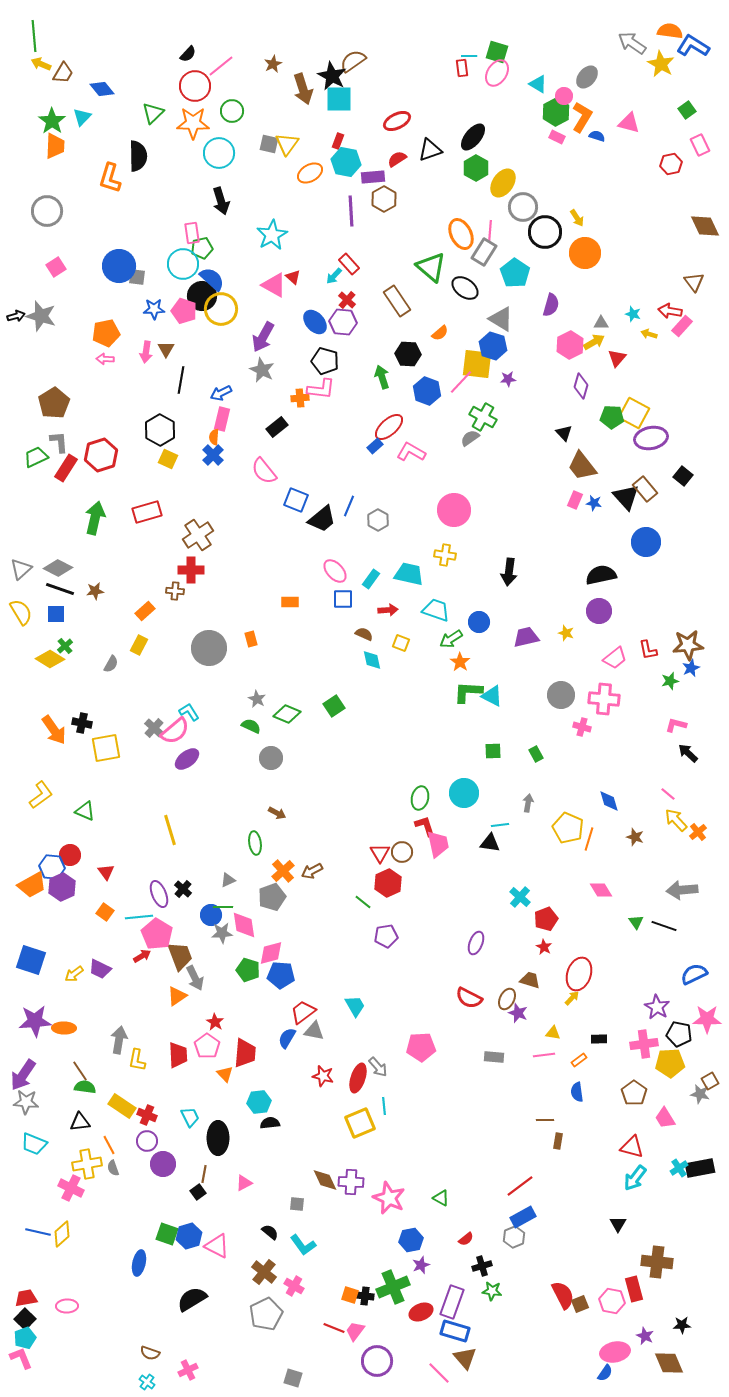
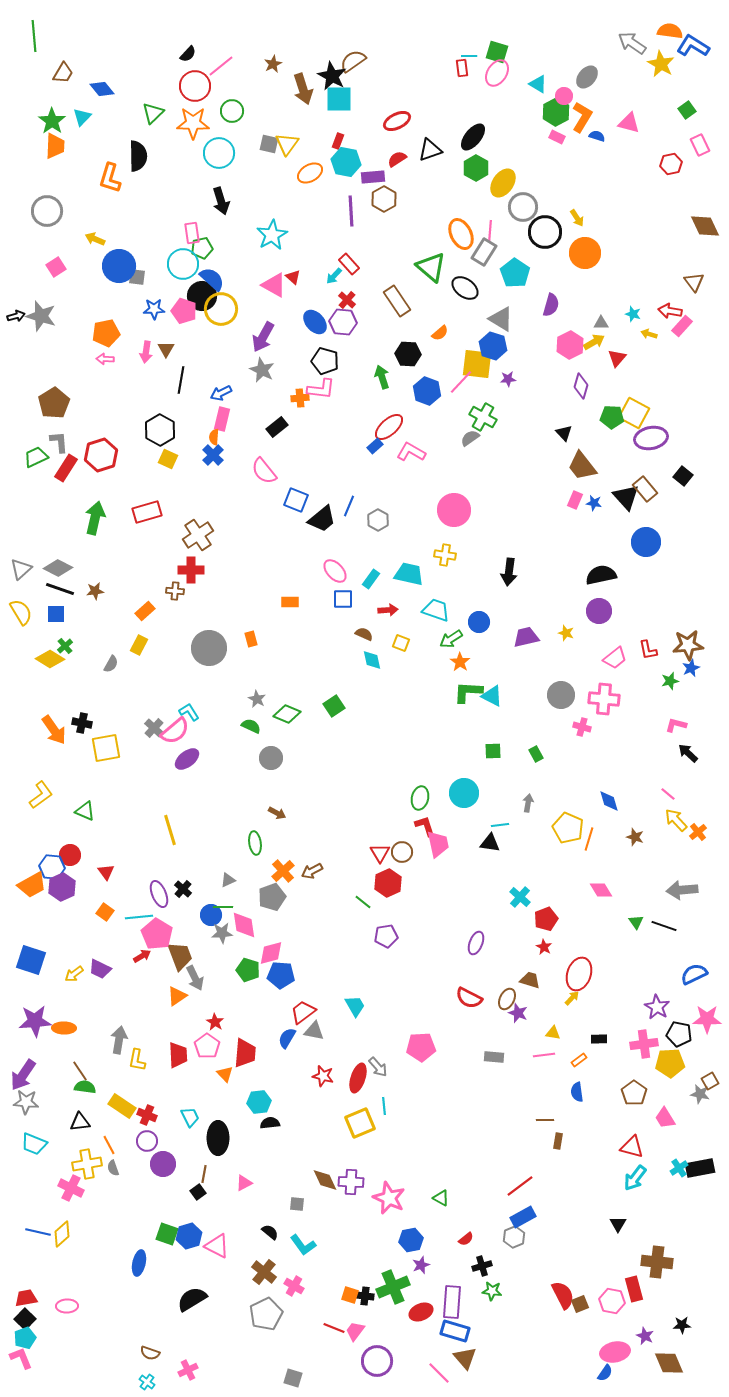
yellow arrow at (41, 64): moved 54 px right, 175 px down
purple rectangle at (452, 1302): rotated 16 degrees counterclockwise
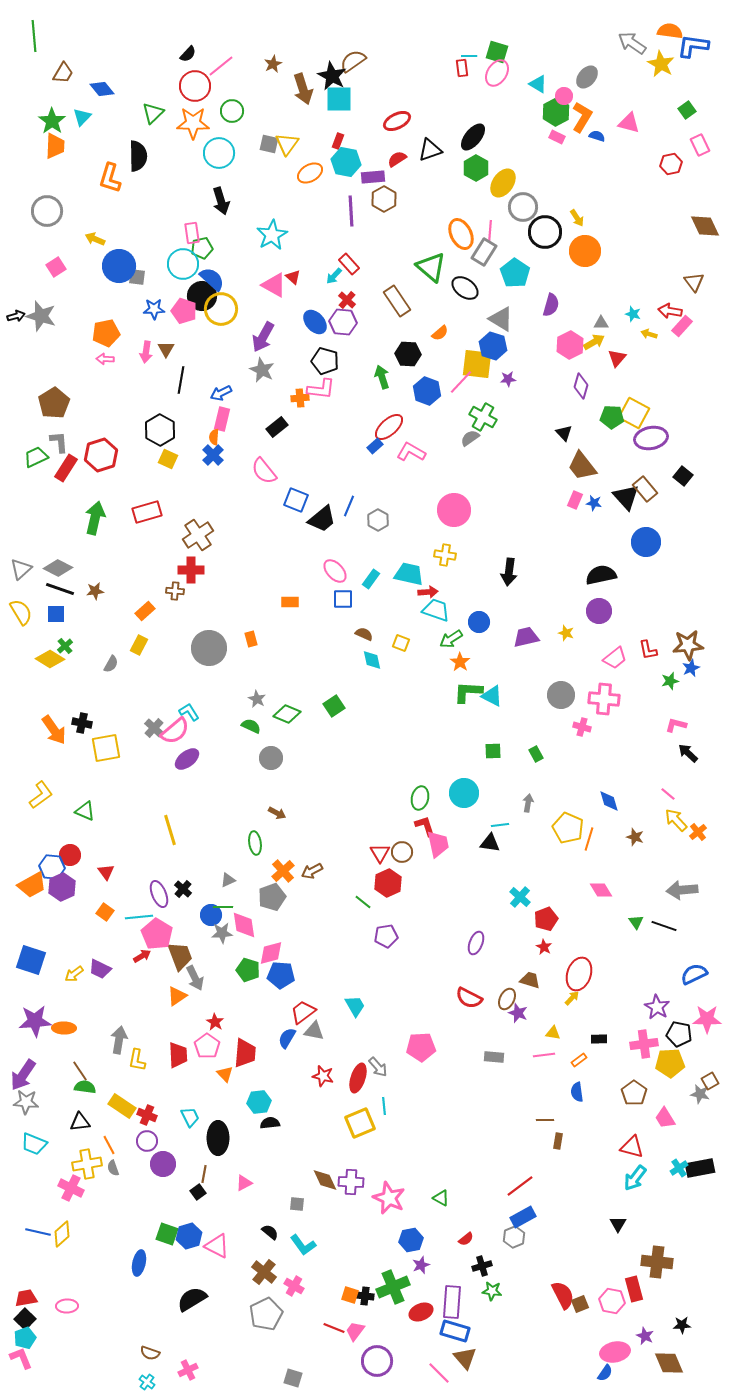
blue L-shape at (693, 46): rotated 24 degrees counterclockwise
orange circle at (585, 253): moved 2 px up
red arrow at (388, 610): moved 40 px right, 18 px up
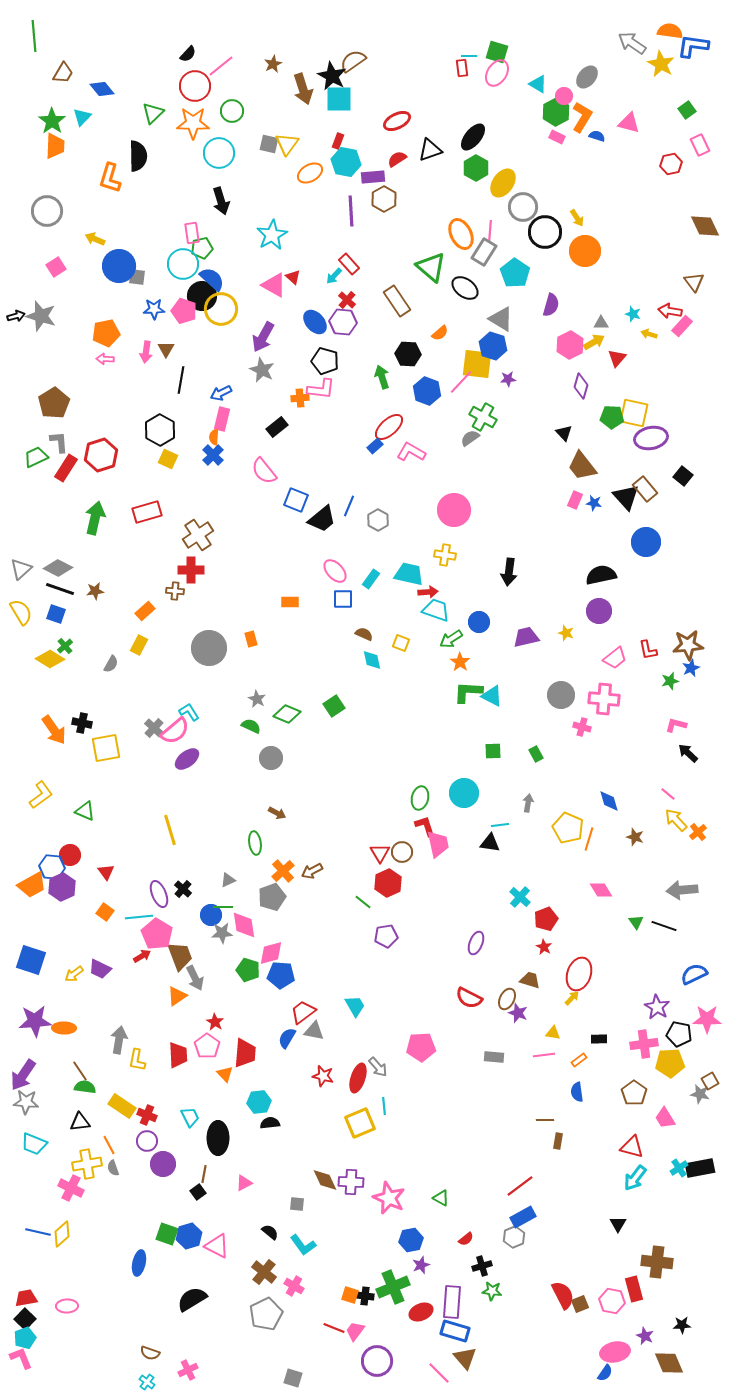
yellow square at (634, 413): rotated 16 degrees counterclockwise
blue square at (56, 614): rotated 18 degrees clockwise
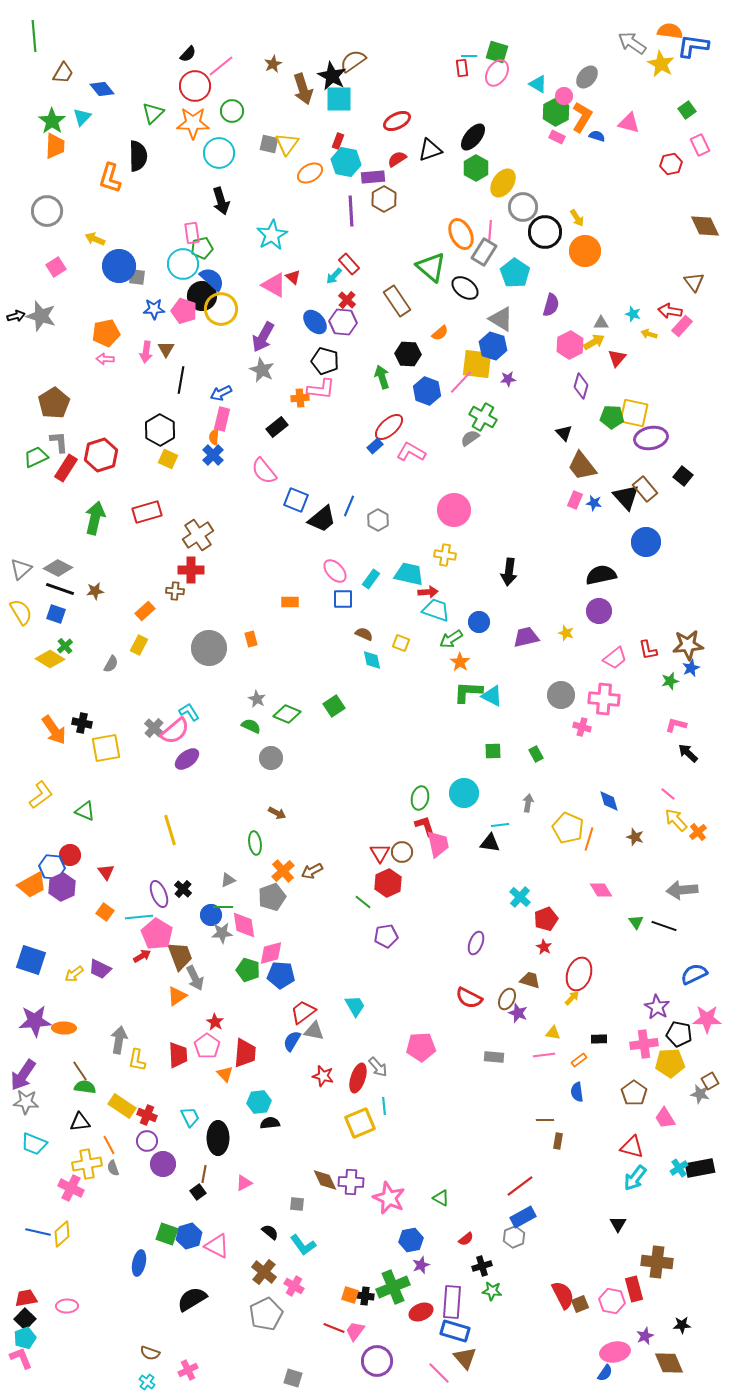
blue semicircle at (287, 1038): moved 5 px right, 3 px down
purple star at (645, 1336): rotated 24 degrees clockwise
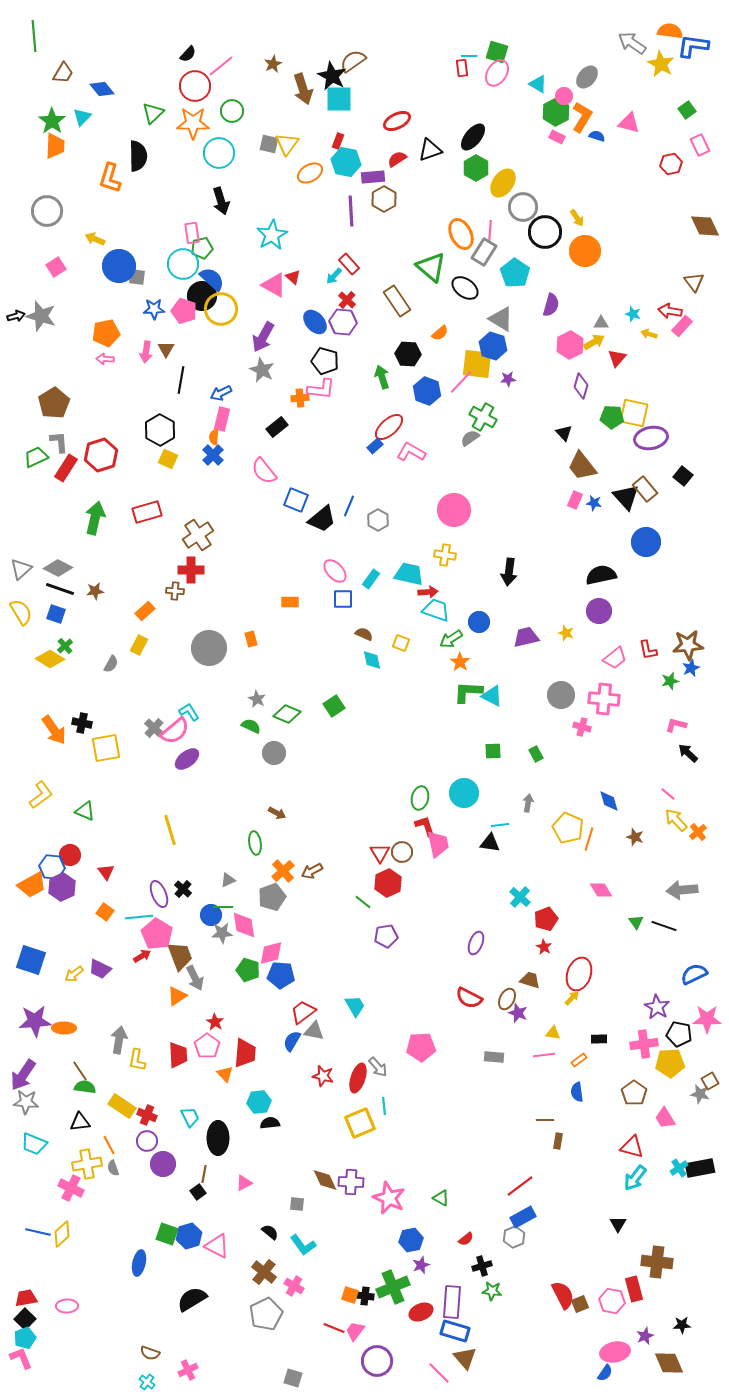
gray circle at (271, 758): moved 3 px right, 5 px up
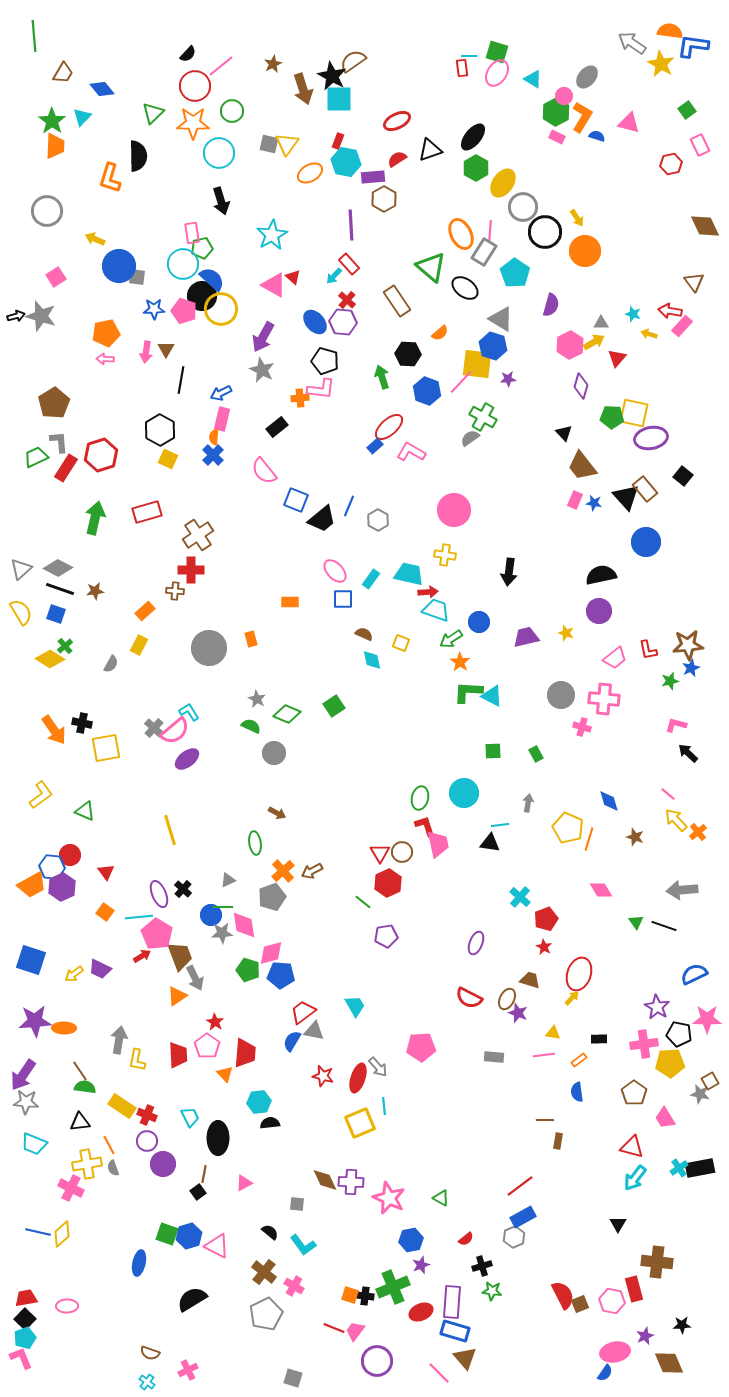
cyan triangle at (538, 84): moved 5 px left, 5 px up
purple line at (351, 211): moved 14 px down
pink square at (56, 267): moved 10 px down
